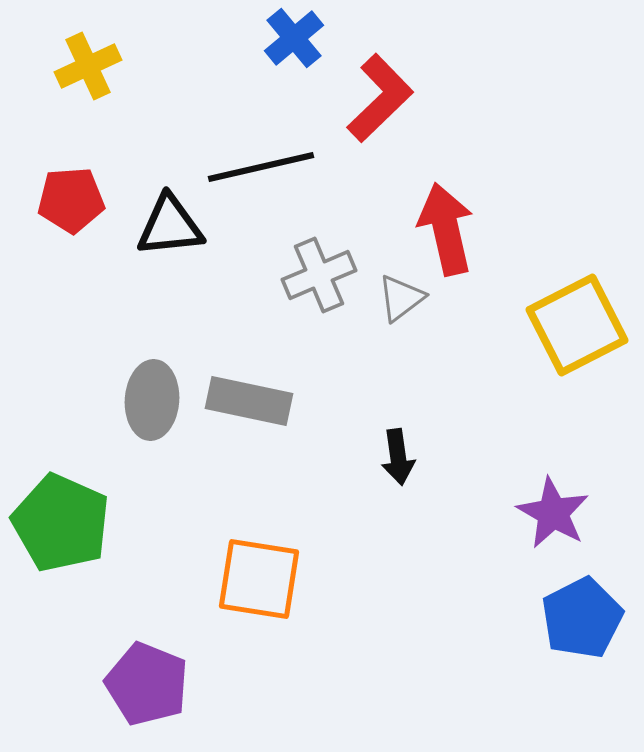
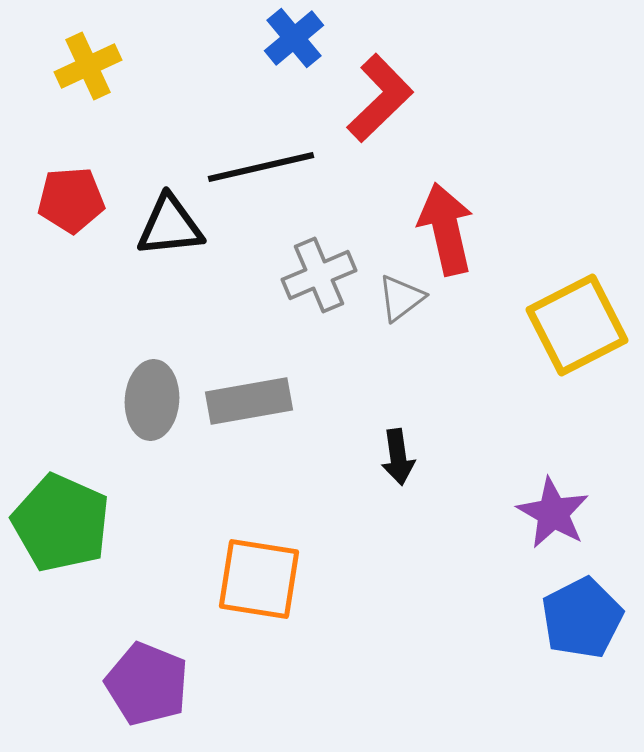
gray rectangle: rotated 22 degrees counterclockwise
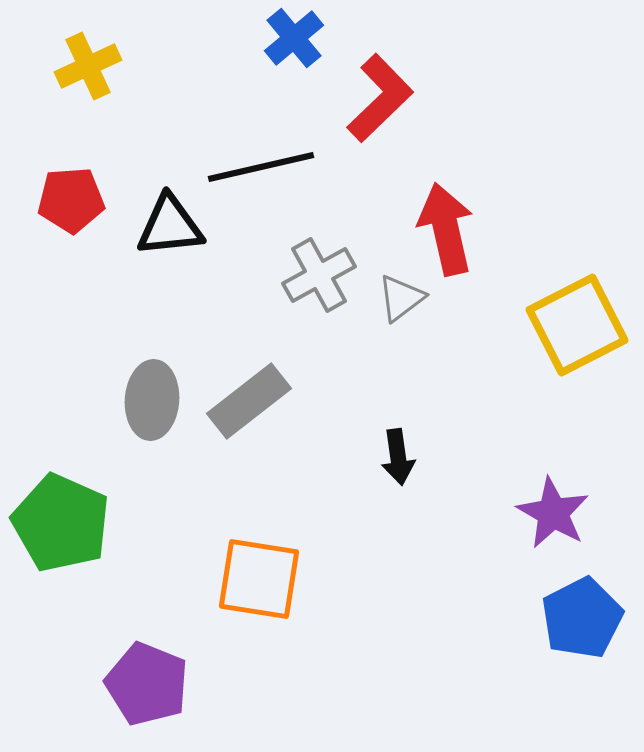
gray cross: rotated 6 degrees counterclockwise
gray rectangle: rotated 28 degrees counterclockwise
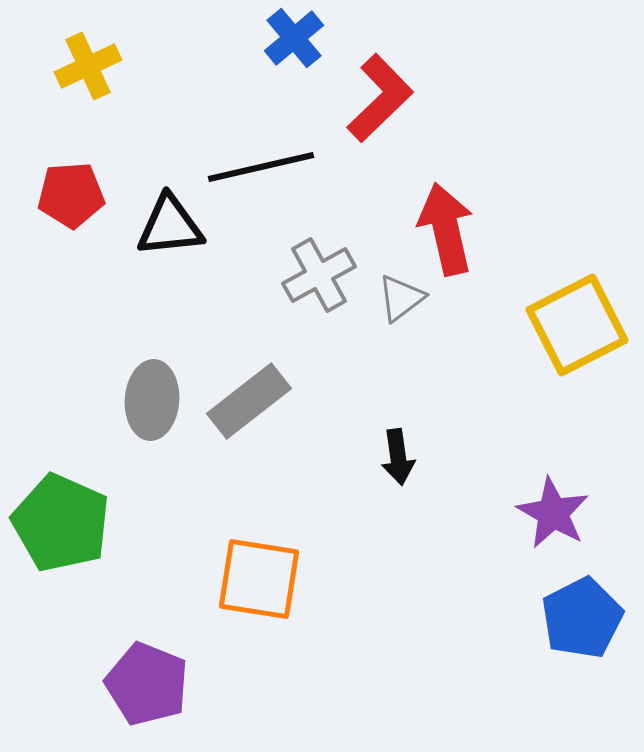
red pentagon: moved 5 px up
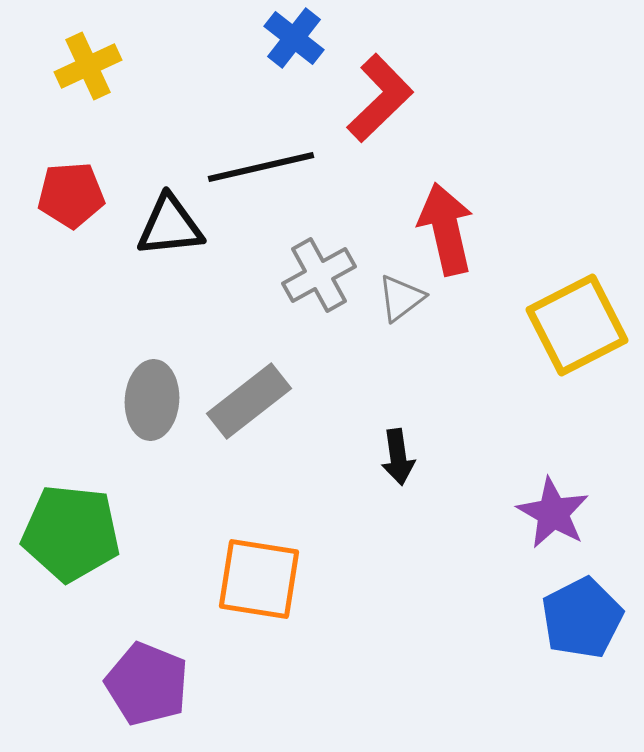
blue cross: rotated 12 degrees counterclockwise
green pentagon: moved 10 px right, 10 px down; rotated 18 degrees counterclockwise
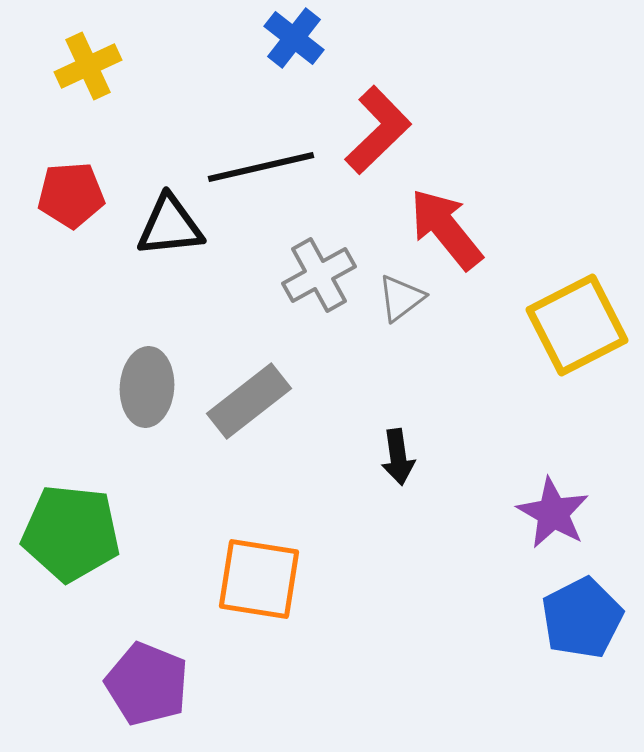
red L-shape: moved 2 px left, 32 px down
red arrow: rotated 26 degrees counterclockwise
gray ellipse: moved 5 px left, 13 px up
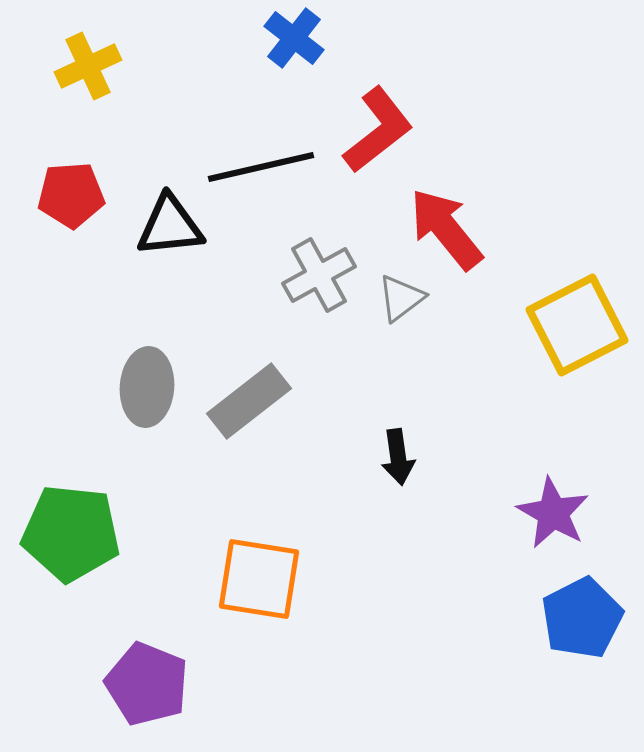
red L-shape: rotated 6 degrees clockwise
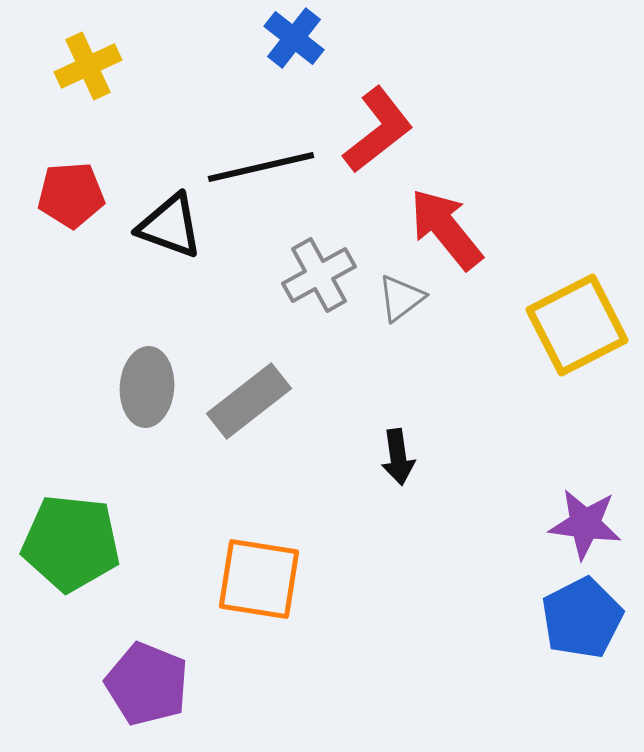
black triangle: rotated 26 degrees clockwise
purple star: moved 32 px right, 11 px down; rotated 22 degrees counterclockwise
green pentagon: moved 10 px down
